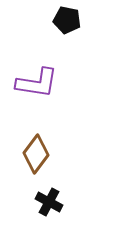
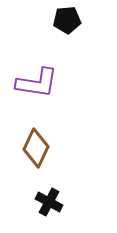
black pentagon: rotated 16 degrees counterclockwise
brown diamond: moved 6 px up; rotated 12 degrees counterclockwise
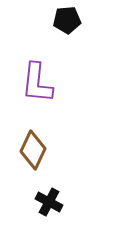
purple L-shape: rotated 87 degrees clockwise
brown diamond: moved 3 px left, 2 px down
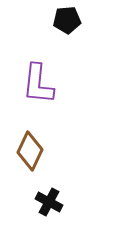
purple L-shape: moved 1 px right, 1 px down
brown diamond: moved 3 px left, 1 px down
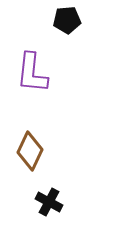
purple L-shape: moved 6 px left, 11 px up
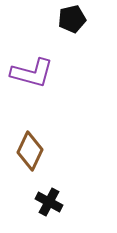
black pentagon: moved 5 px right, 1 px up; rotated 8 degrees counterclockwise
purple L-shape: rotated 81 degrees counterclockwise
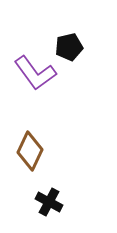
black pentagon: moved 3 px left, 28 px down
purple L-shape: moved 3 px right; rotated 39 degrees clockwise
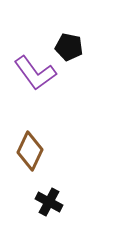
black pentagon: rotated 24 degrees clockwise
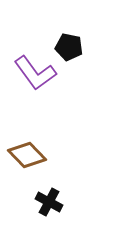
brown diamond: moved 3 px left, 4 px down; rotated 69 degrees counterclockwise
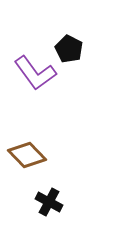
black pentagon: moved 2 px down; rotated 16 degrees clockwise
